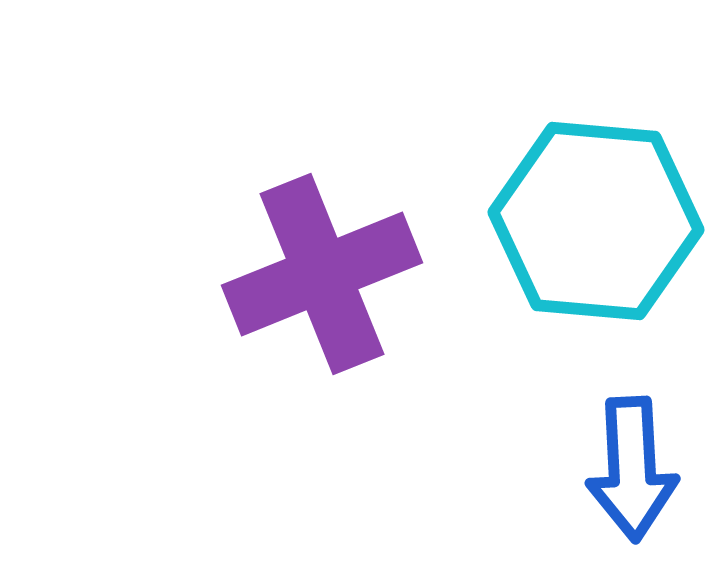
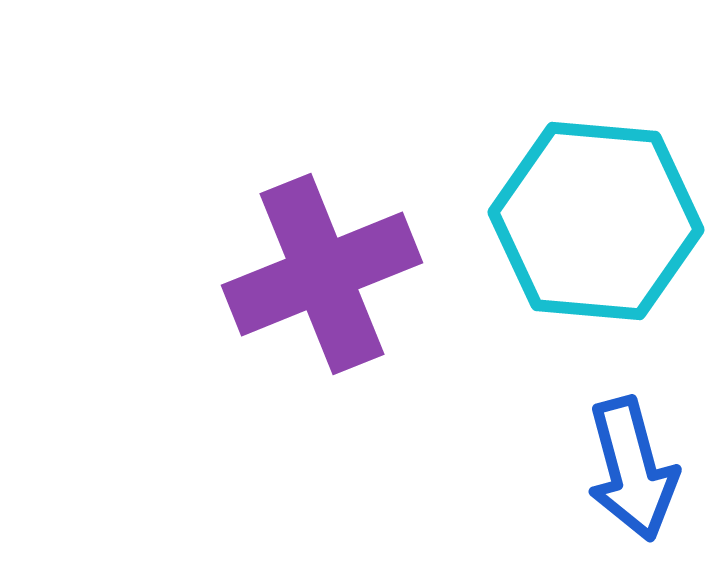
blue arrow: rotated 12 degrees counterclockwise
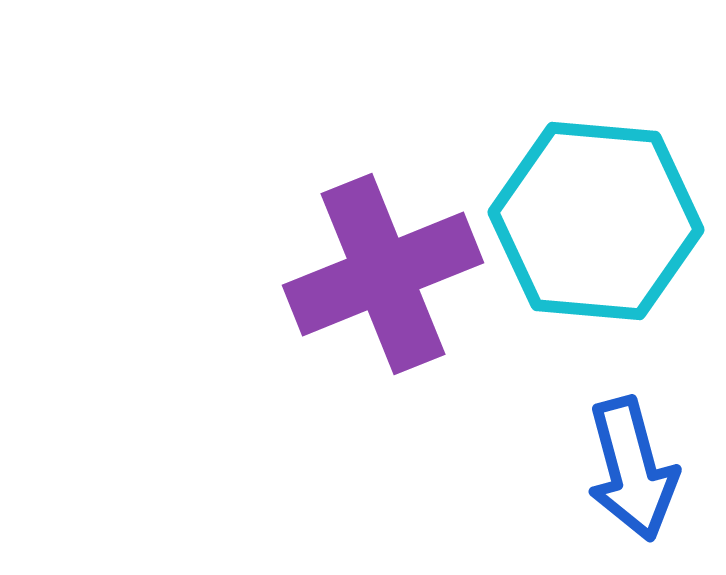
purple cross: moved 61 px right
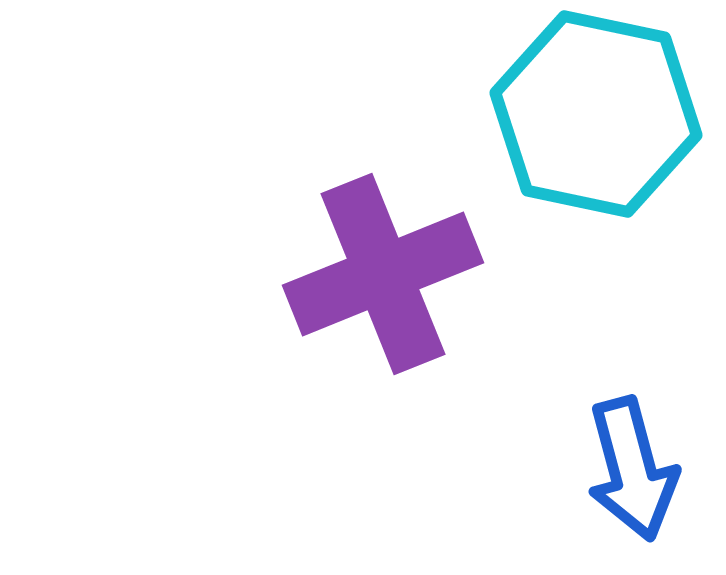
cyan hexagon: moved 107 px up; rotated 7 degrees clockwise
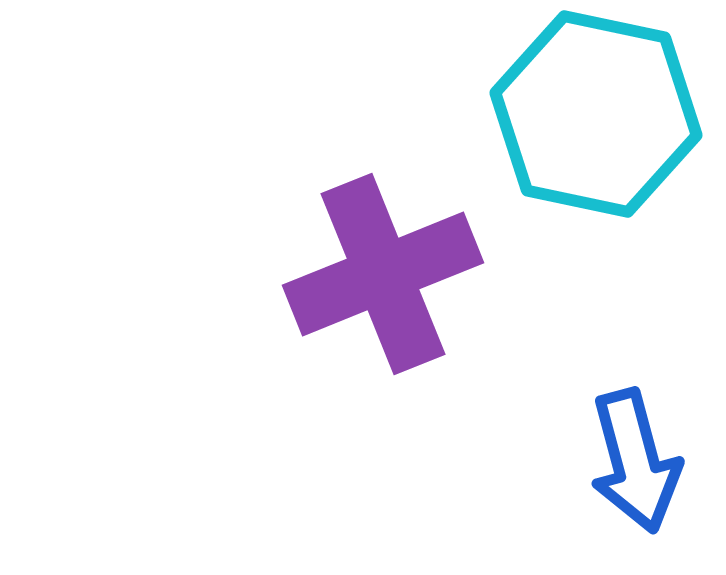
blue arrow: moved 3 px right, 8 px up
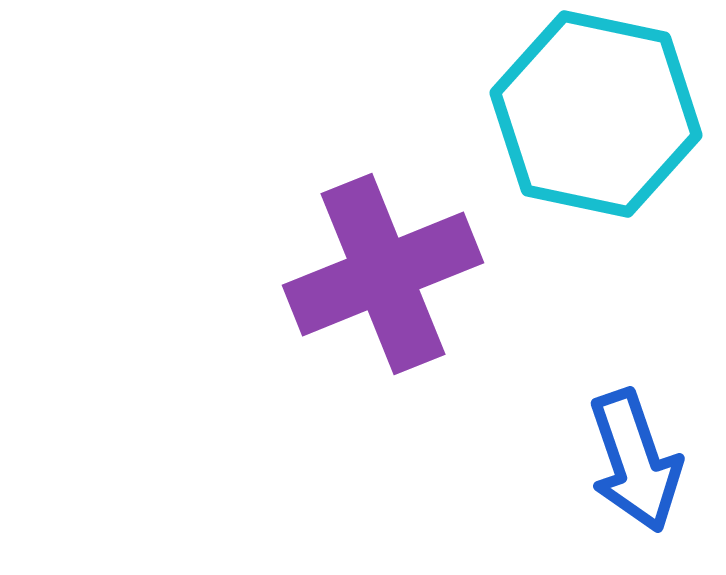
blue arrow: rotated 4 degrees counterclockwise
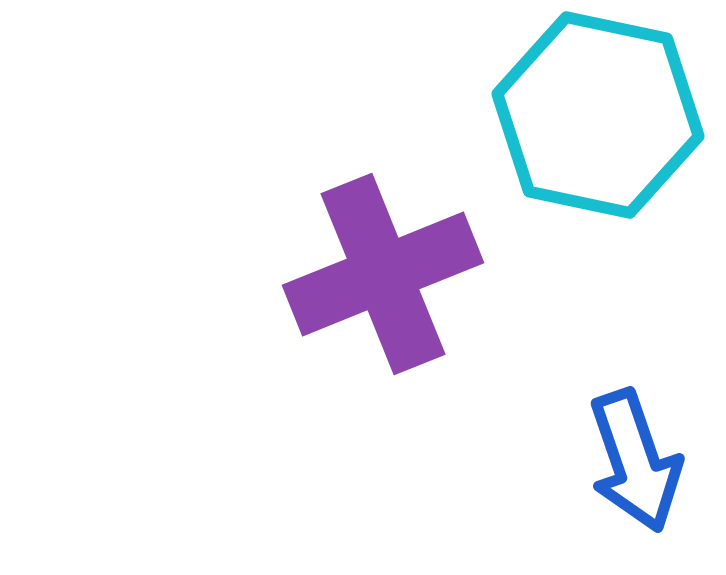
cyan hexagon: moved 2 px right, 1 px down
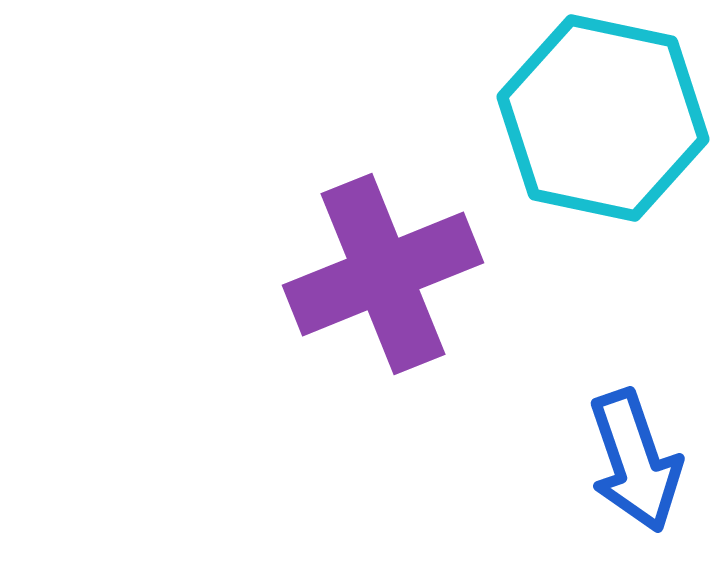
cyan hexagon: moved 5 px right, 3 px down
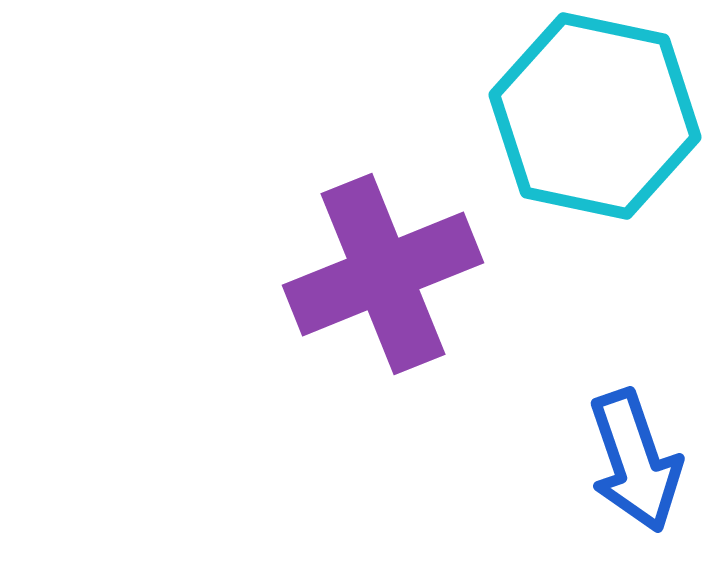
cyan hexagon: moved 8 px left, 2 px up
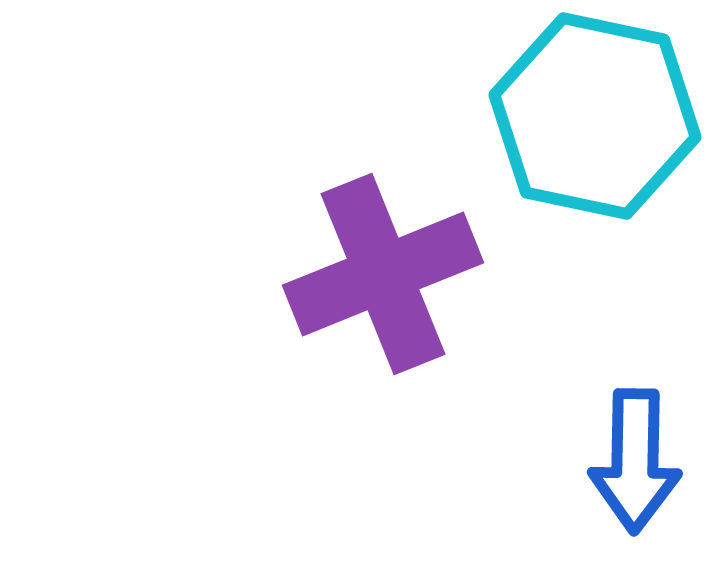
blue arrow: rotated 20 degrees clockwise
